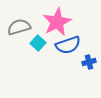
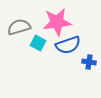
pink star: rotated 20 degrees clockwise
cyan square: rotated 14 degrees counterclockwise
blue cross: rotated 24 degrees clockwise
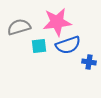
cyan square: moved 1 px right, 3 px down; rotated 35 degrees counterclockwise
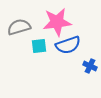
blue cross: moved 1 px right, 4 px down; rotated 16 degrees clockwise
